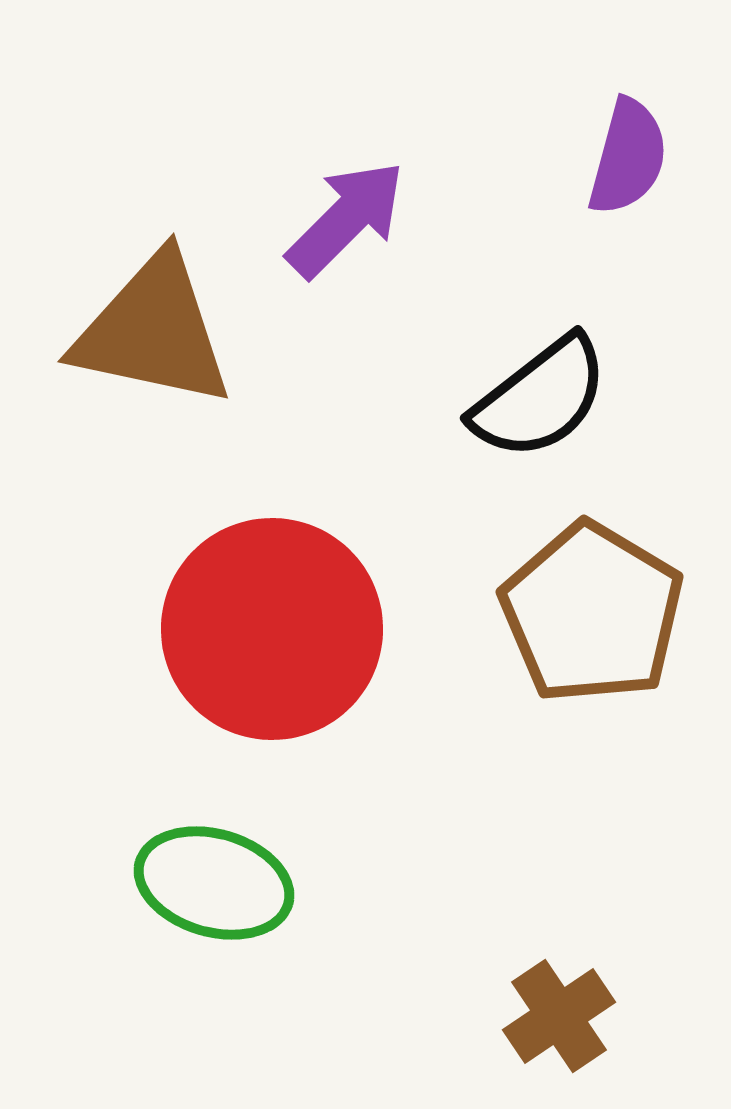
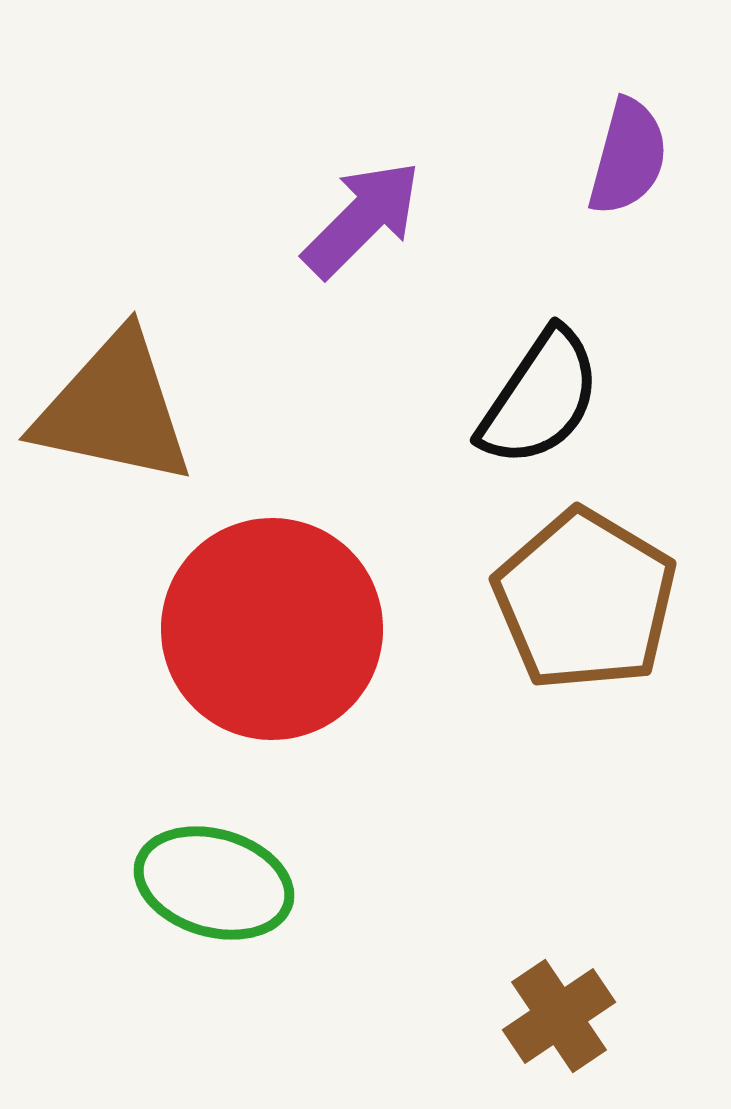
purple arrow: moved 16 px right
brown triangle: moved 39 px left, 78 px down
black semicircle: rotated 18 degrees counterclockwise
brown pentagon: moved 7 px left, 13 px up
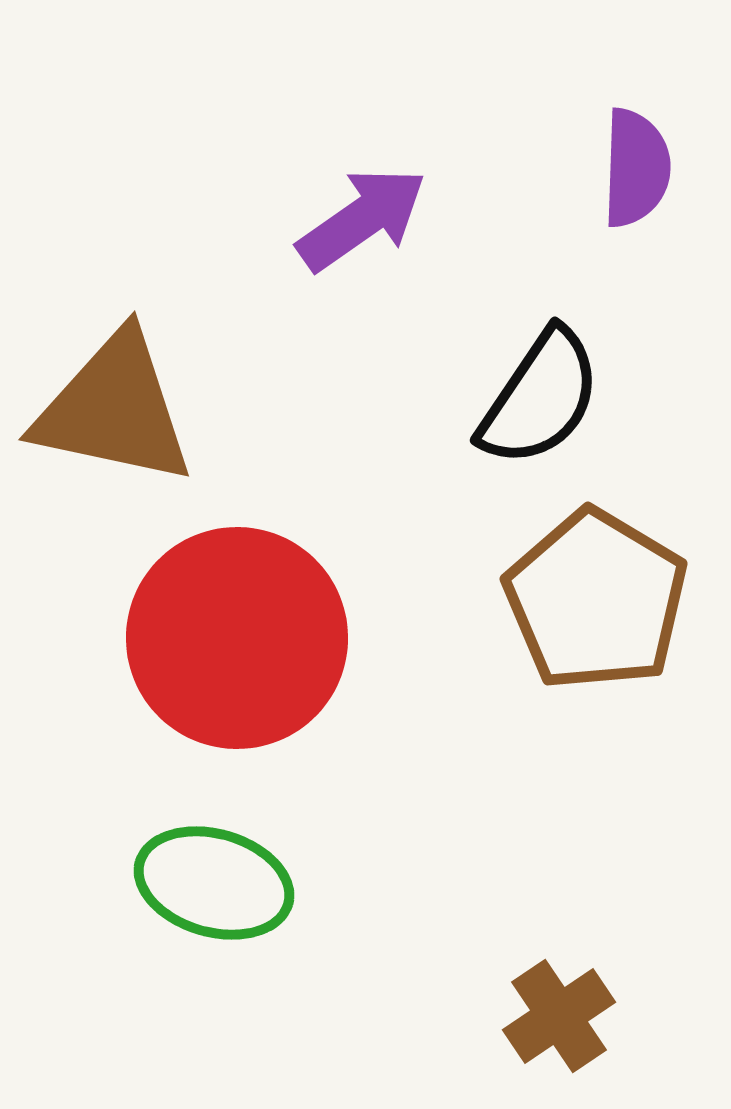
purple semicircle: moved 8 px right, 11 px down; rotated 13 degrees counterclockwise
purple arrow: rotated 10 degrees clockwise
brown pentagon: moved 11 px right
red circle: moved 35 px left, 9 px down
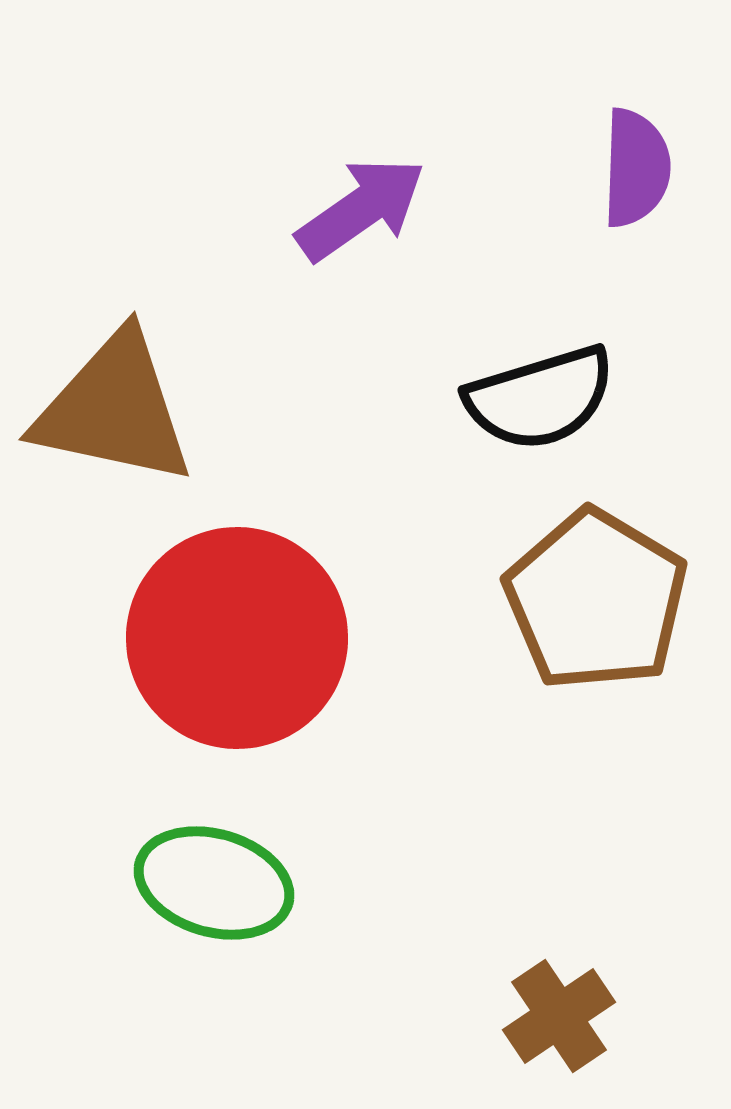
purple arrow: moved 1 px left, 10 px up
black semicircle: rotated 39 degrees clockwise
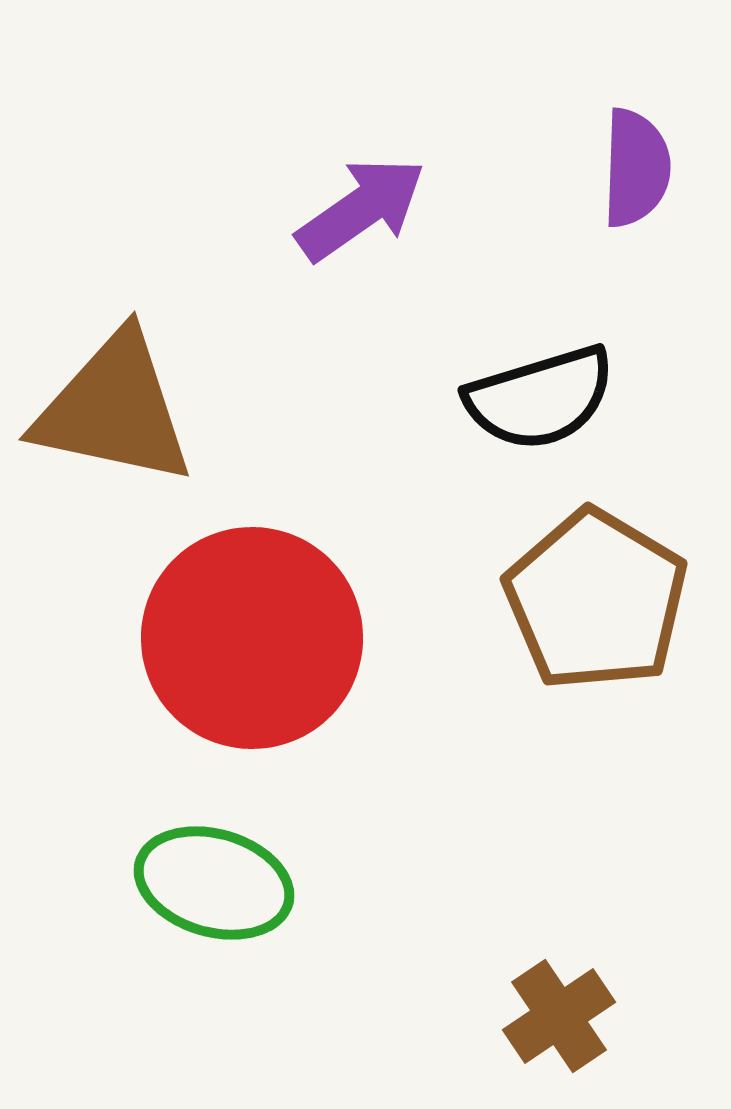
red circle: moved 15 px right
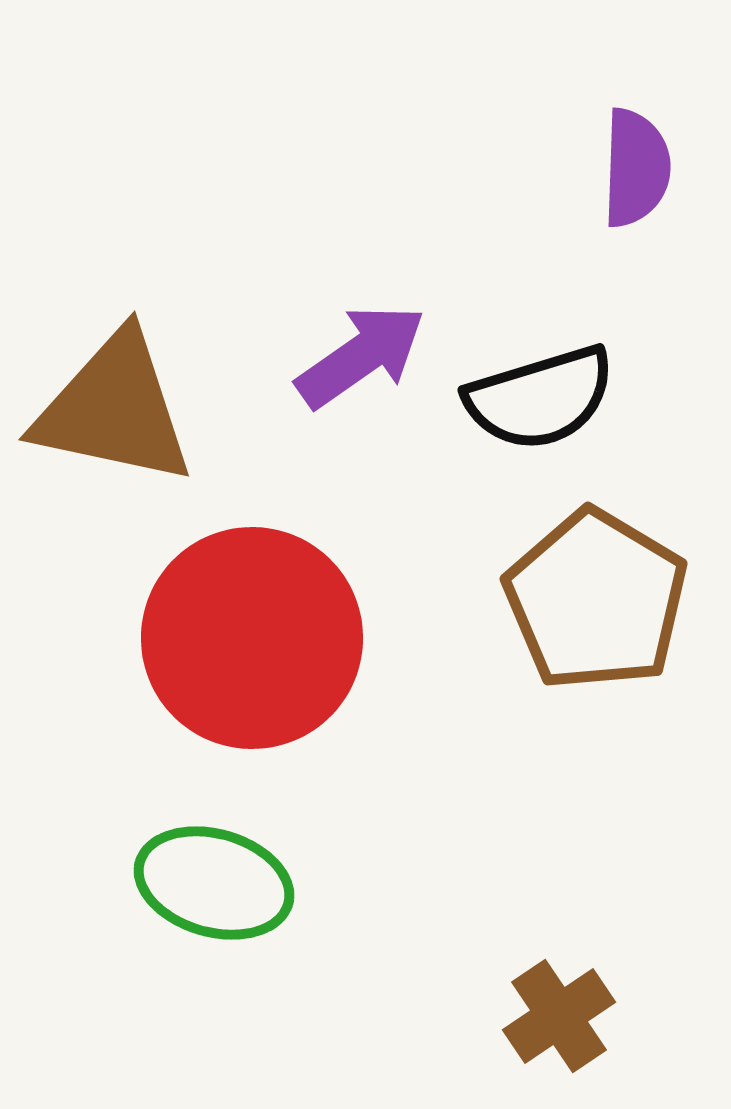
purple arrow: moved 147 px down
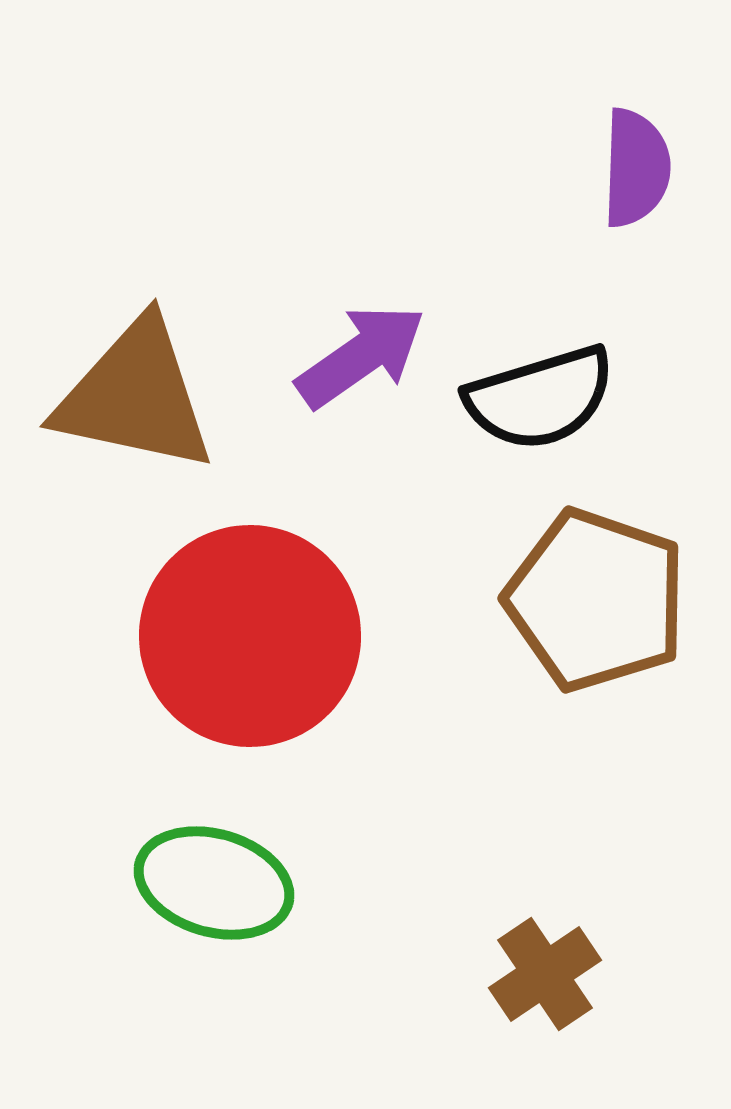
brown triangle: moved 21 px right, 13 px up
brown pentagon: rotated 12 degrees counterclockwise
red circle: moved 2 px left, 2 px up
brown cross: moved 14 px left, 42 px up
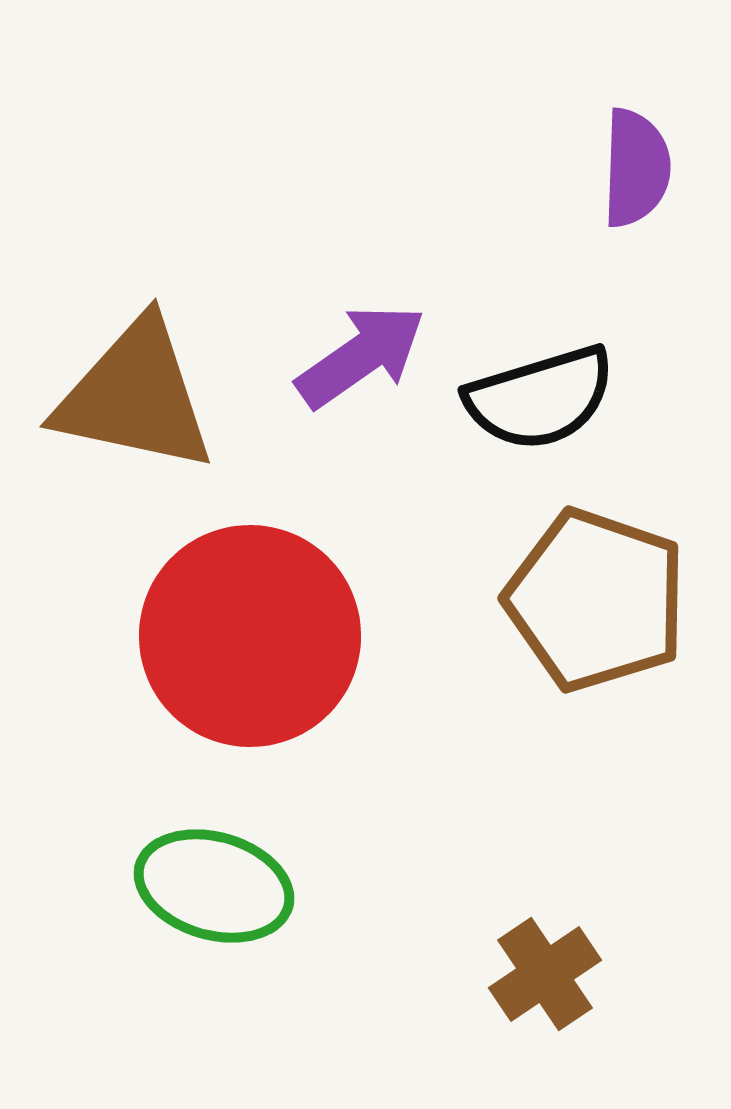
green ellipse: moved 3 px down
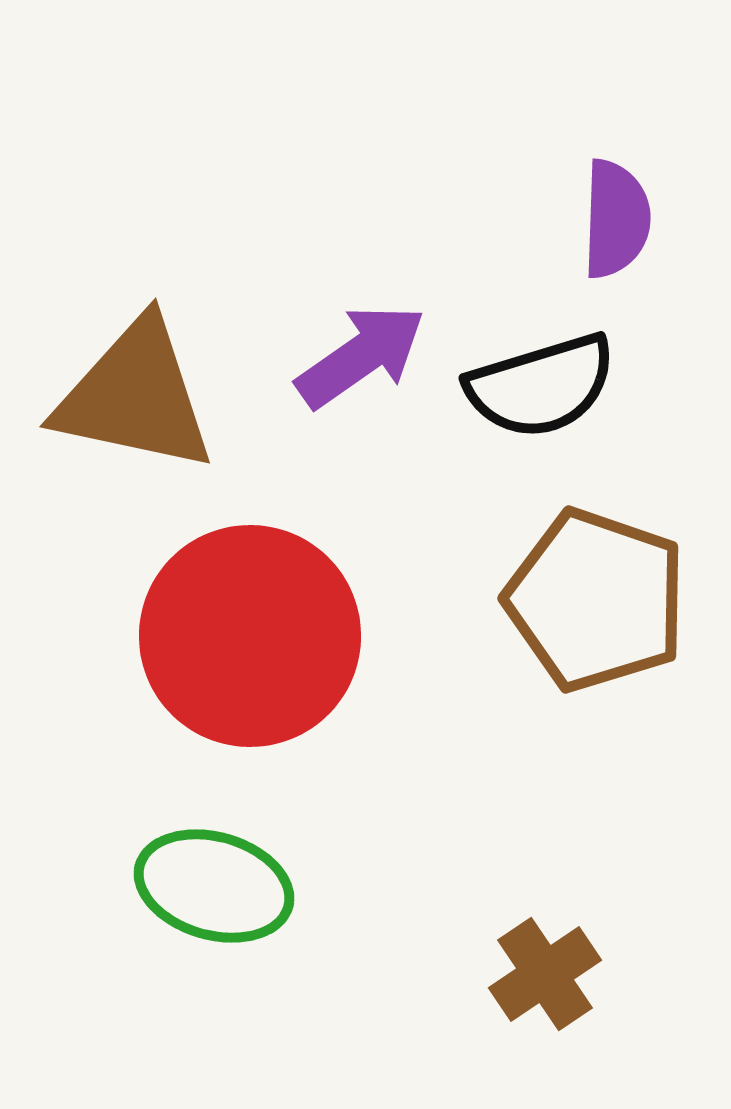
purple semicircle: moved 20 px left, 51 px down
black semicircle: moved 1 px right, 12 px up
